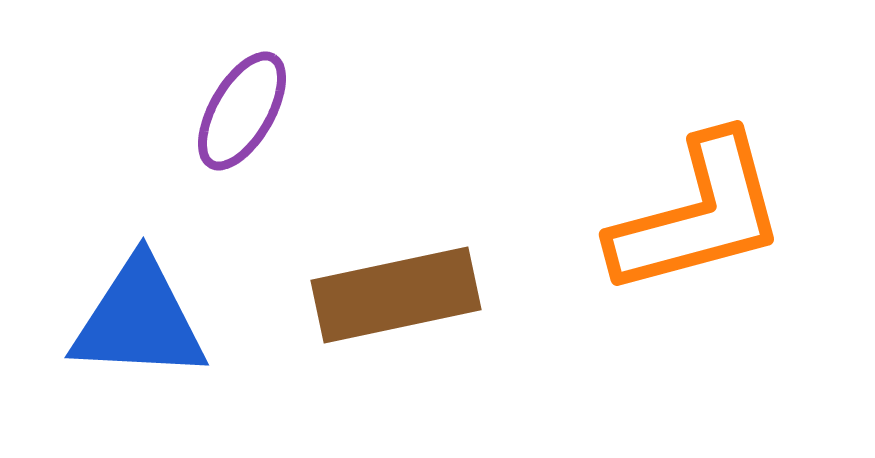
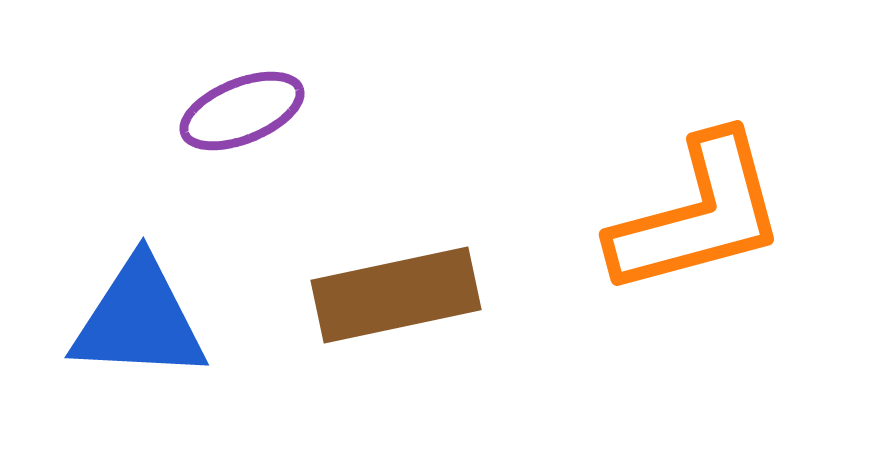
purple ellipse: rotated 38 degrees clockwise
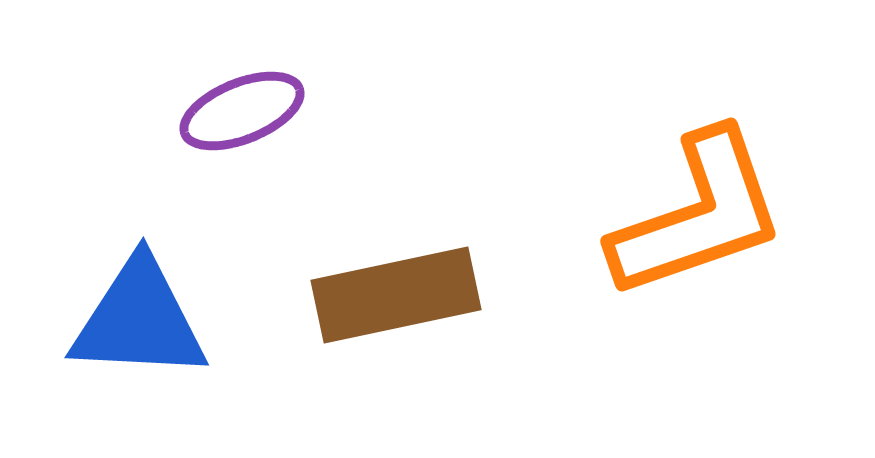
orange L-shape: rotated 4 degrees counterclockwise
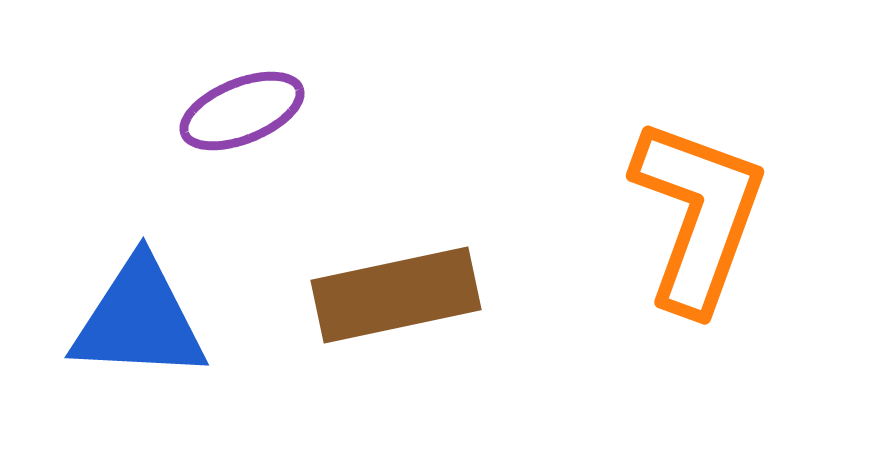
orange L-shape: rotated 51 degrees counterclockwise
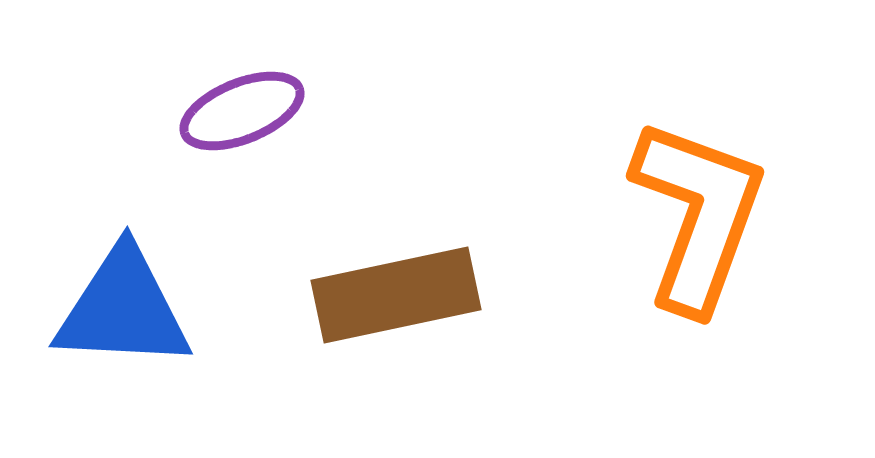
blue triangle: moved 16 px left, 11 px up
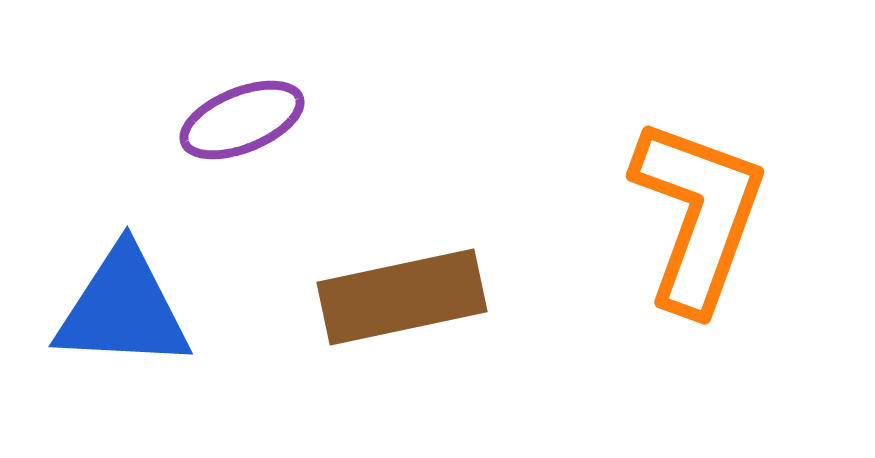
purple ellipse: moved 9 px down
brown rectangle: moved 6 px right, 2 px down
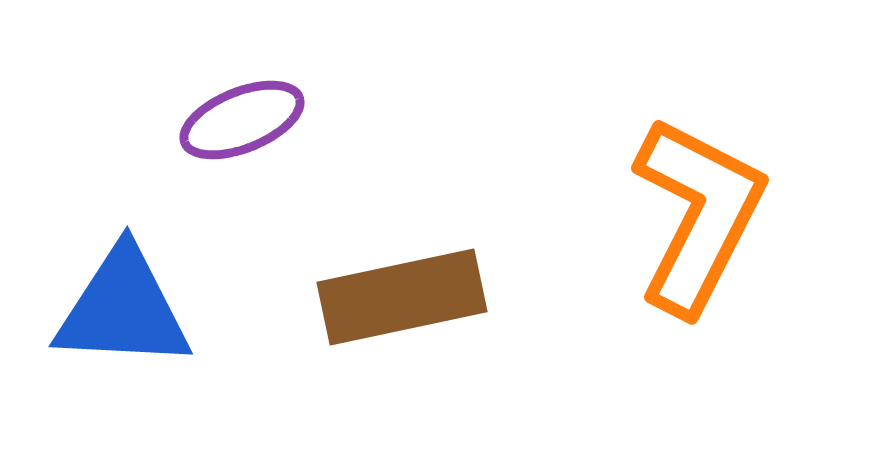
orange L-shape: rotated 7 degrees clockwise
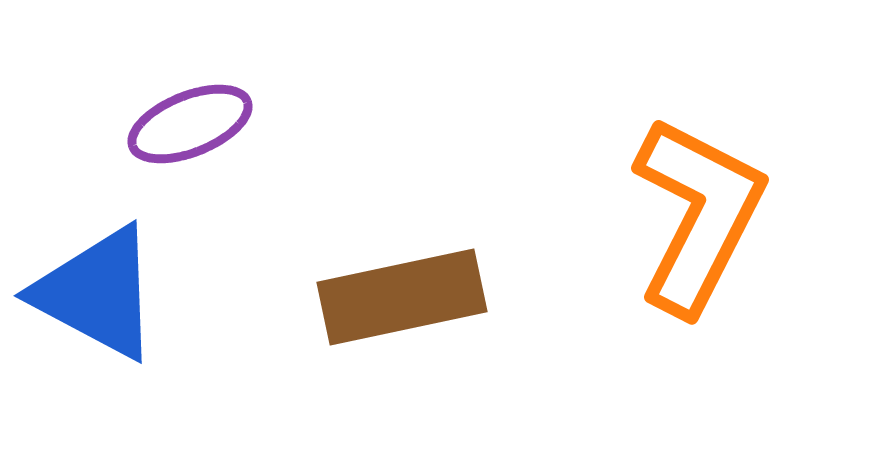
purple ellipse: moved 52 px left, 4 px down
blue triangle: moved 26 px left, 16 px up; rotated 25 degrees clockwise
